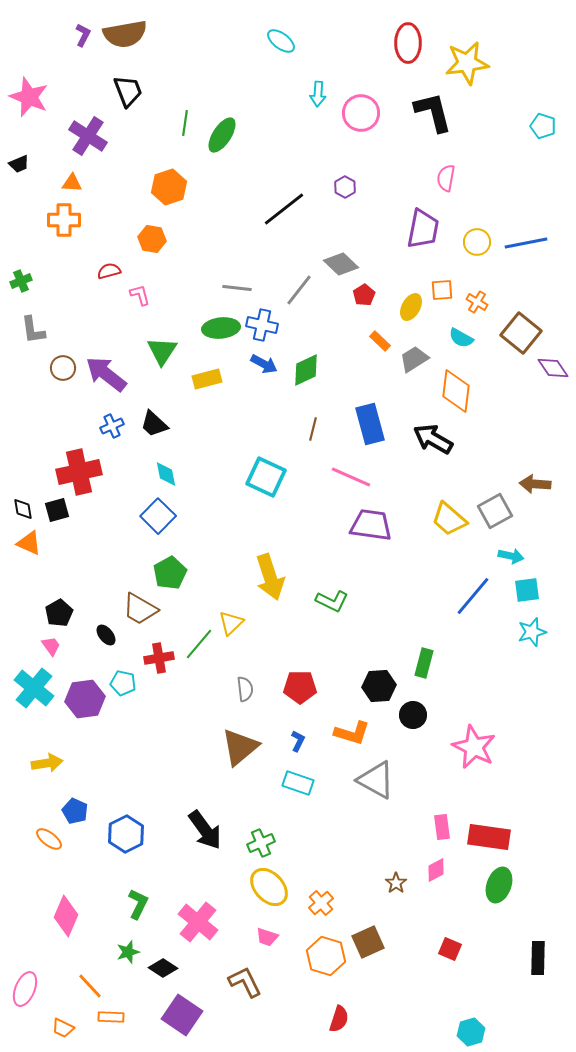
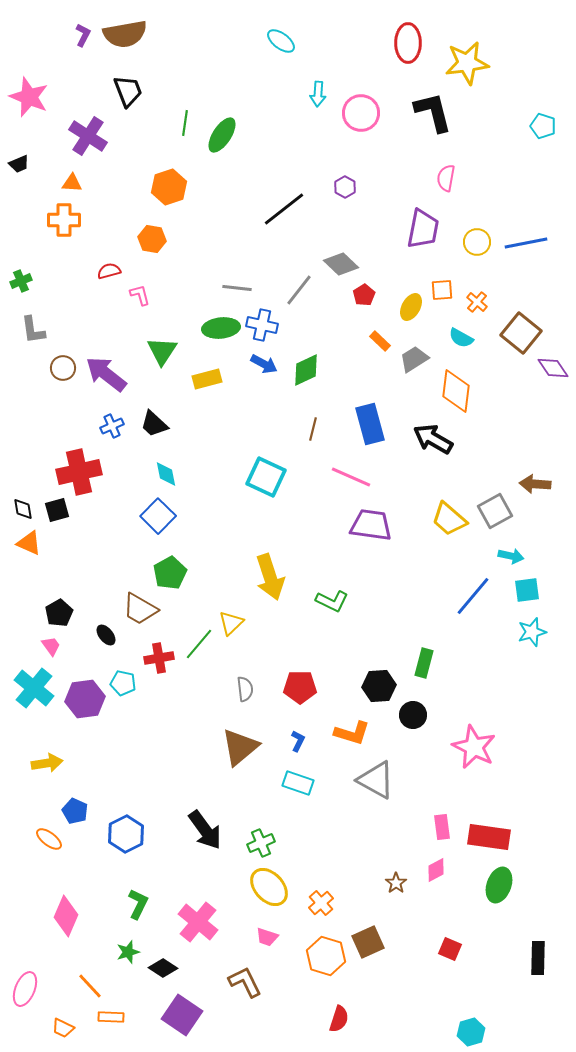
orange cross at (477, 302): rotated 10 degrees clockwise
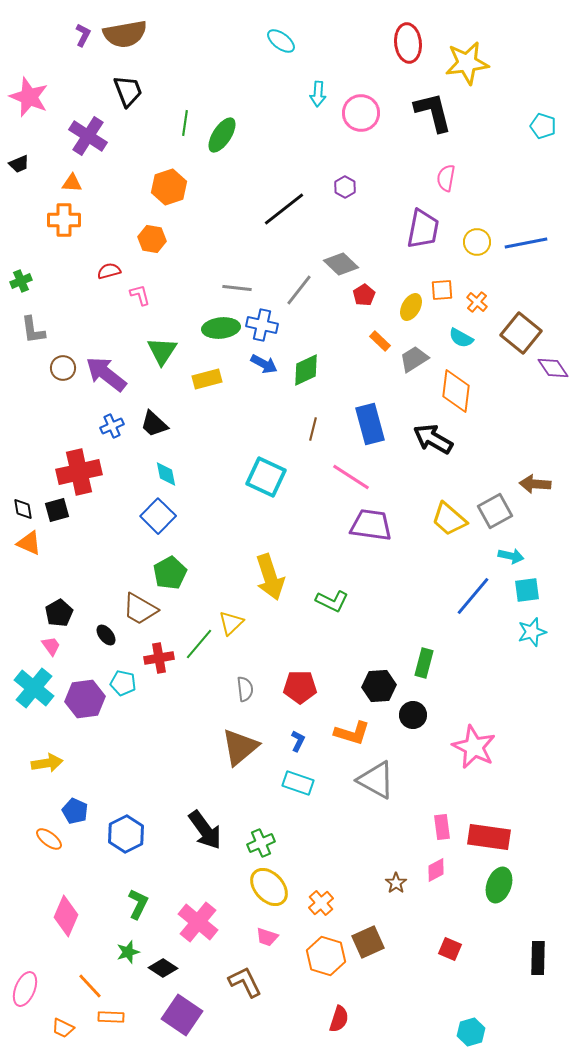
red ellipse at (408, 43): rotated 6 degrees counterclockwise
pink line at (351, 477): rotated 9 degrees clockwise
